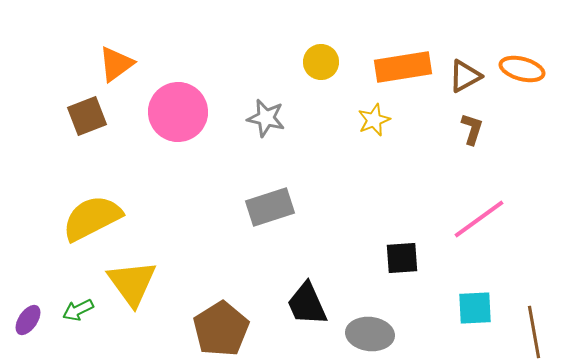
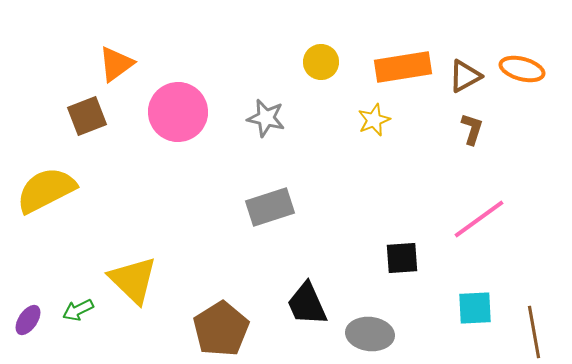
yellow semicircle: moved 46 px left, 28 px up
yellow triangle: moved 1 px right, 3 px up; rotated 10 degrees counterclockwise
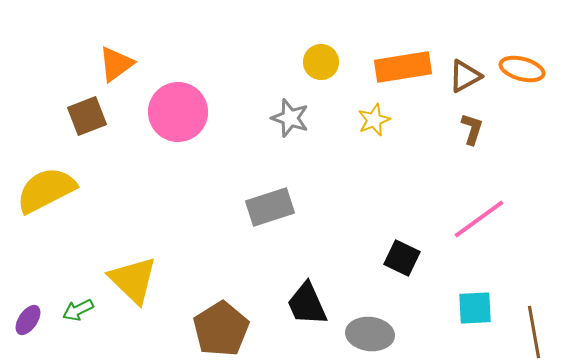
gray star: moved 24 px right; rotated 6 degrees clockwise
black square: rotated 30 degrees clockwise
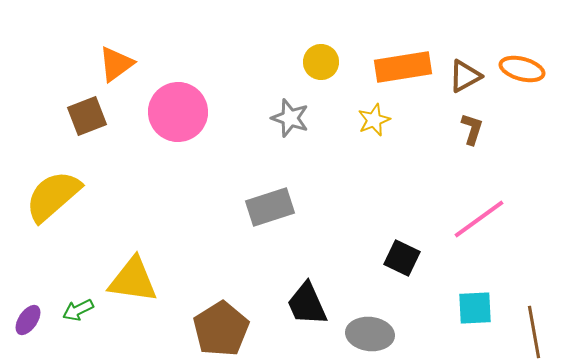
yellow semicircle: moved 7 px right, 6 px down; rotated 14 degrees counterclockwise
yellow triangle: rotated 36 degrees counterclockwise
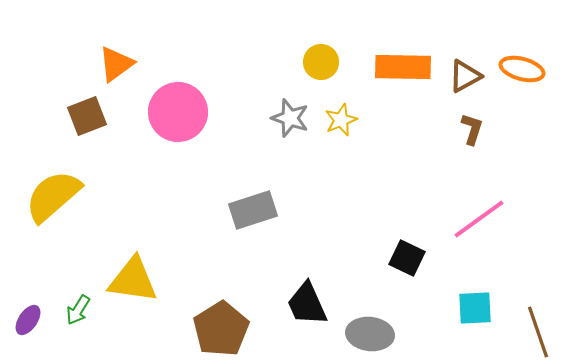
orange rectangle: rotated 10 degrees clockwise
yellow star: moved 33 px left
gray rectangle: moved 17 px left, 3 px down
black square: moved 5 px right
green arrow: rotated 32 degrees counterclockwise
brown line: moved 4 px right; rotated 9 degrees counterclockwise
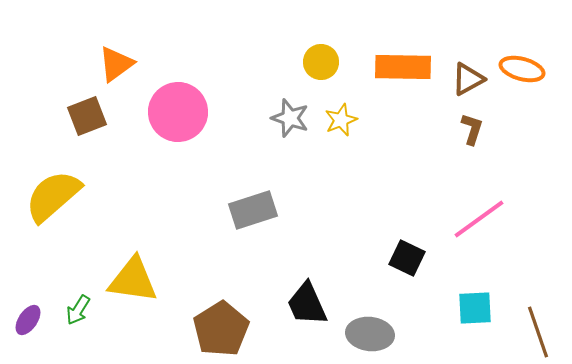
brown triangle: moved 3 px right, 3 px down
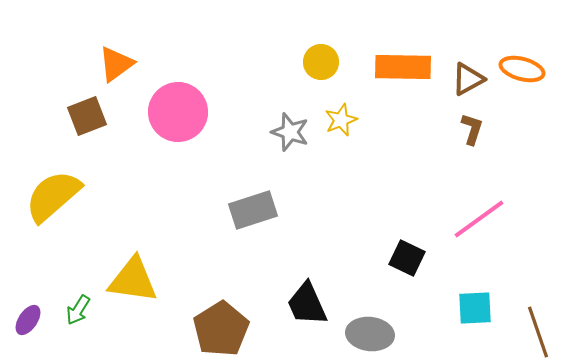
gray star: moved 14 px down
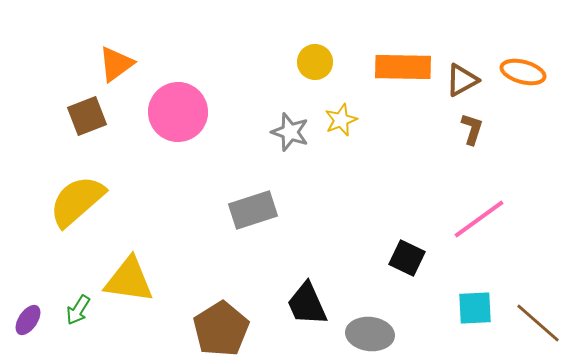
yellow circle: moved 6 px left
orange ellipse: moved 1 px right, 3 px down
brown triangle: moved 6 px left, 1 px down
yellow semicircle: moved 24 px right, 5 px down
yellow triangle: moved 4 px left
brown line: moved 9 px up; rotated 30 degrees counterclockwise
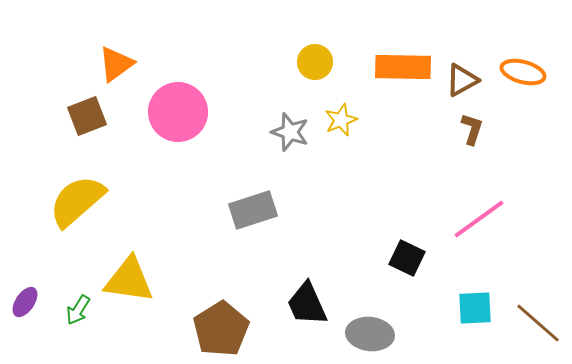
purple ellipse: moved 3 px left, 18 px up
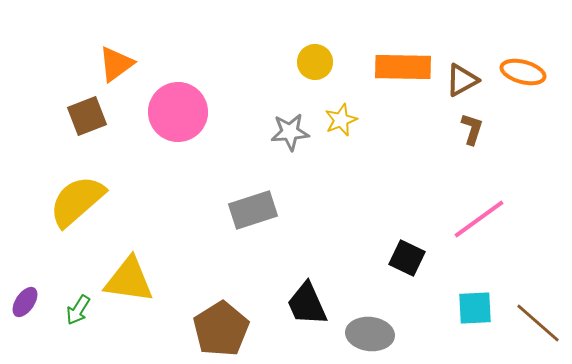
gray star: rotated 24 degrees counterclockwise
